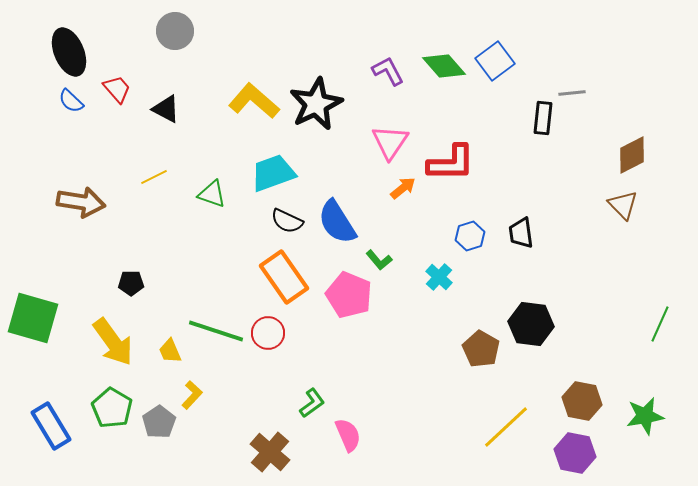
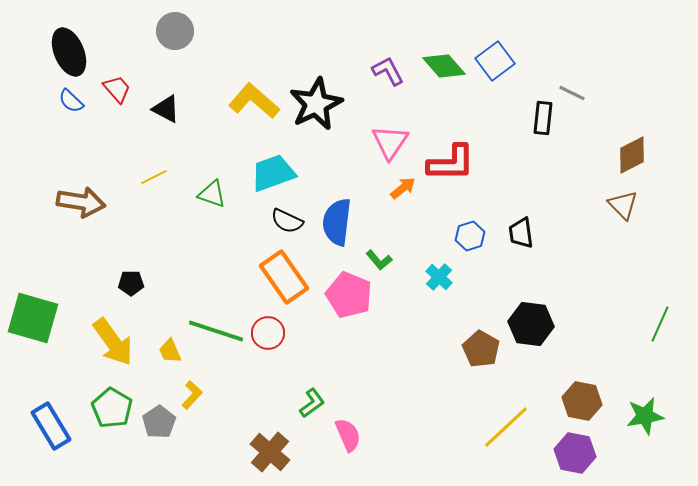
gray line at (572, 93): rotated 32 degrees clockwise
blue semicircle at (337, 222): rotated 39 degrees clockwise
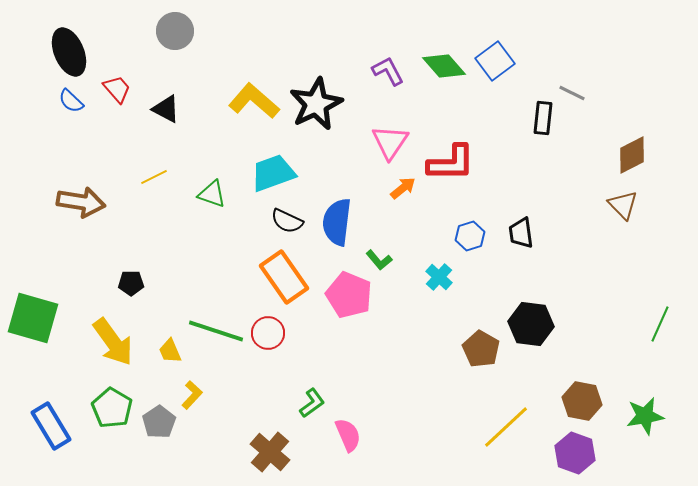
purple hexagon at (575, 453): rotated 9 degrees clockwise
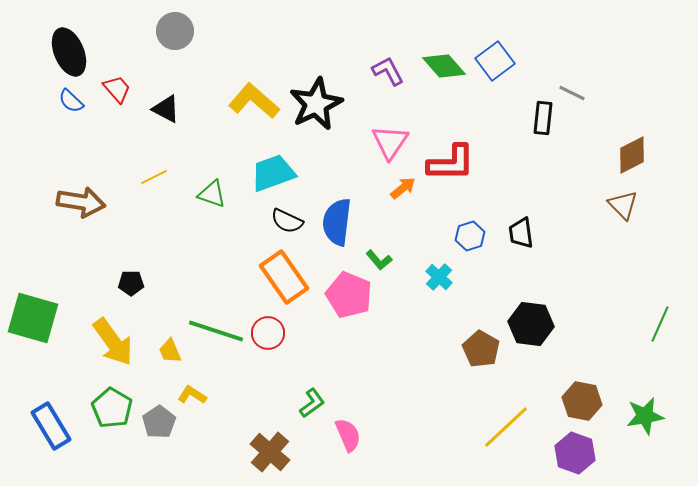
yellow L-shape at (192, 395): rotated 100 degrees counterclockwise
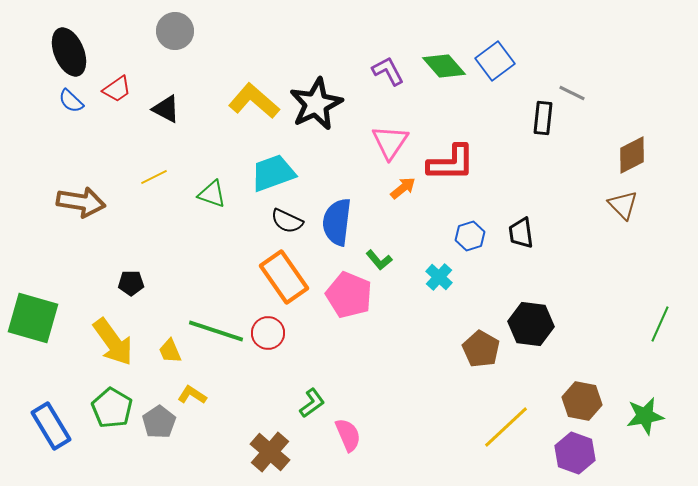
red trapezoid at (117, 89): rotated 96 degrees clockwise
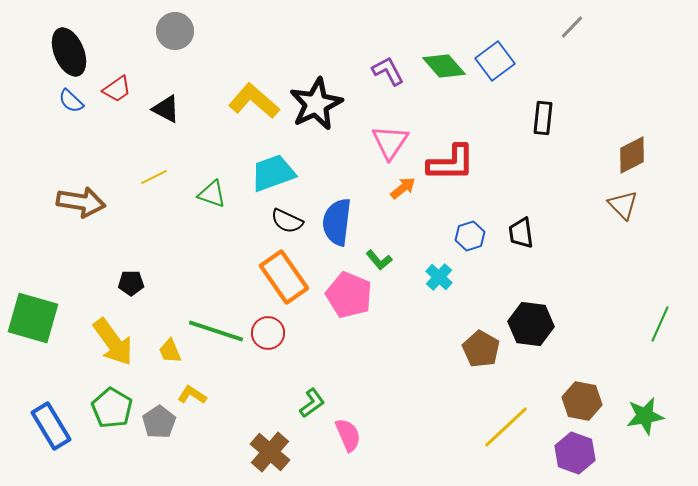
gray line at (572, 93): moved 66 px up; rotated 72 degrees counterclockwise
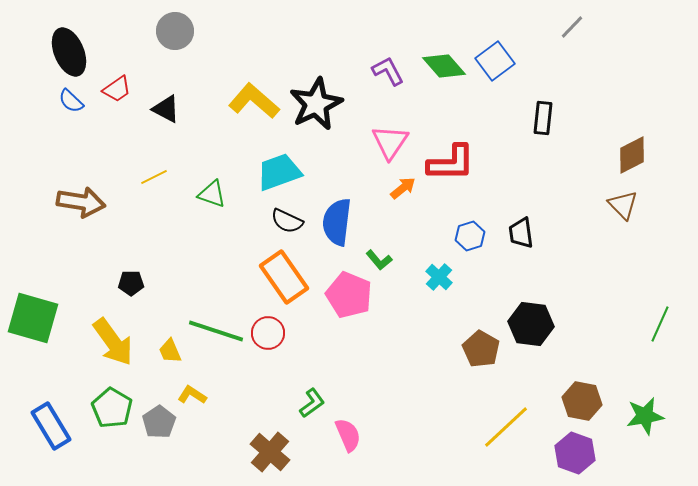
cyan trapezoid at (273, 173): moved 6 px right, 1 px up
